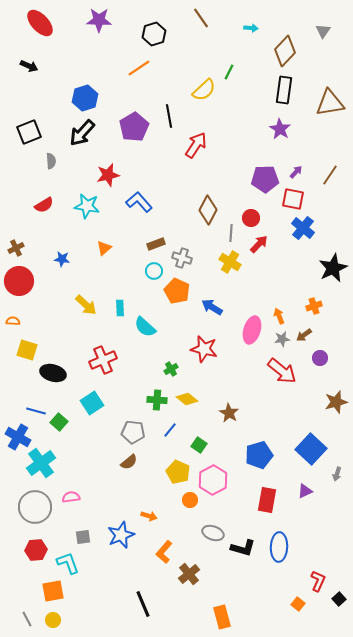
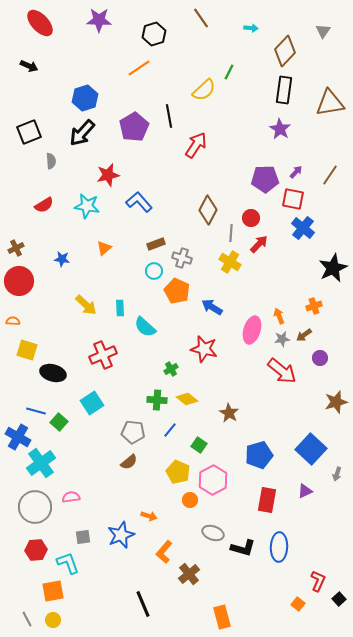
red cross at (103, 360): moved 5 px up
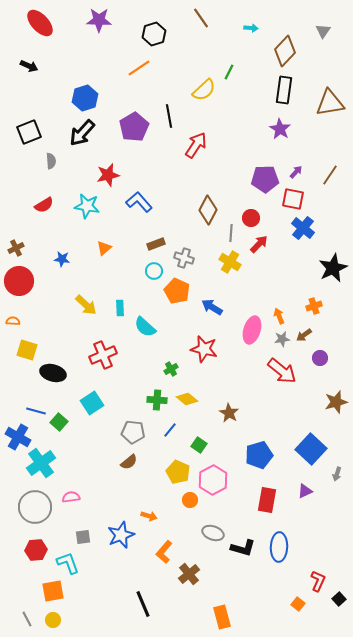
gray cross at (182, 258): moved 2 px right
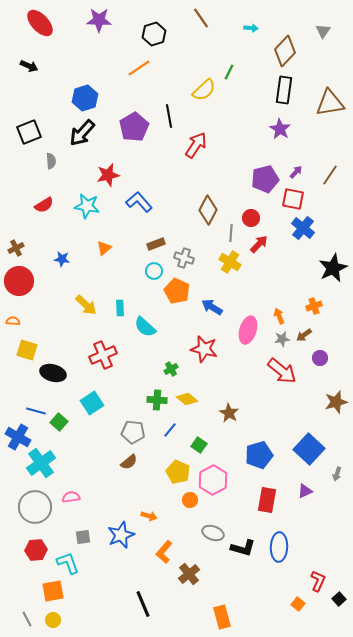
purple pentagon at (265, 179): rotated 12 degrees counterclockwise
pink ellipse at (252, 330): moved 4 px left
blue square at (311, 449): moved 2 px left
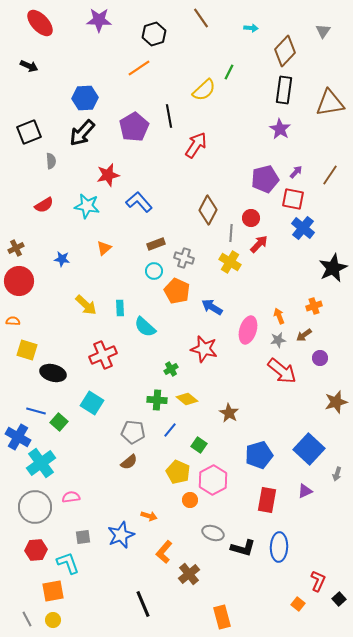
blue hexagon at (85, 98): rotated 15 degrees clockwise
gray star at (282, 339): moved 4 px left, 1 px down
cyan square at (92, 403): rotated 25 degrees counterclockwise
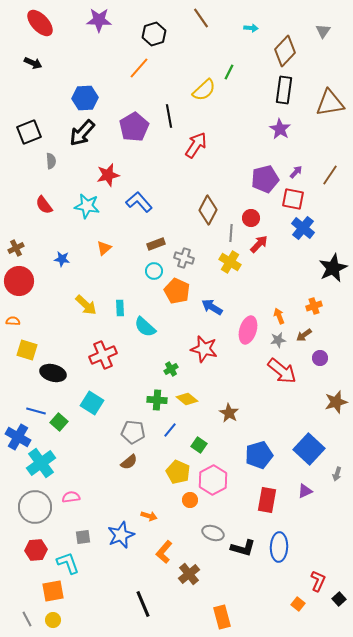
black arrow at (29, 66): moved 4 px right, 3 px up
orange line at (139, 68): rotated 15 degrees counterclockwise
red semicircle at (44, 205): rotated 84 degrees clockwise
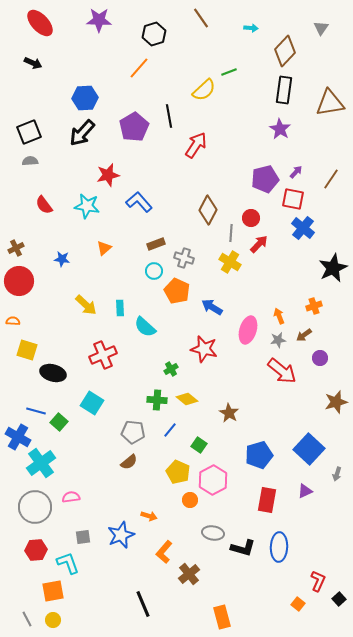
gray triangle at (323, 31): moved 2 px left, 3 px up
green line at (229, 72): rotated 42 degrees clockwise
gray semicircle at (51, 161): moved 21 px left; rotated 91 degrees counterclockwise
brown line at (330, 175): moved 1 px right, 4 px down
gray ellipse at (213, 533): rotated 10 degrees counterclockwise
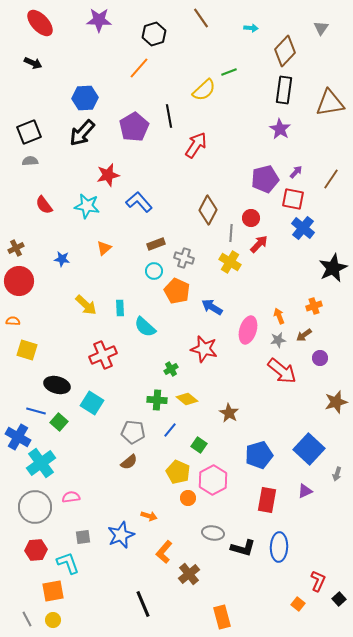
black ellipse at (53, 373): moved 4 px right, 12 px down
orange circle at (190, 500): moved 2 px left, 2 px up
